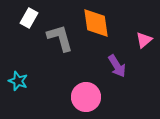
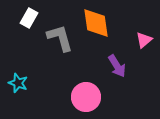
cyan star: moved 2 px down
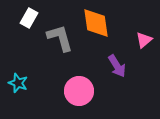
pink circle: moved 7 px left, 6 px up
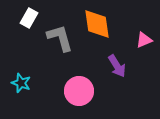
orange diamond: moved 1 px right, 1 px down
pink triangle: rotated 18 degrees clockwise
cyan star: moved 3 px right
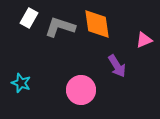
gray L-shape: moved 11 px up; rotated 56 degrees counterclockwise
pink circle: moved 2 px right, 1 px up
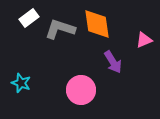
white rectangle: rotated 24 degrees clockwise
gray L-shape: moved 2 px down
purple arrow: moved 4 px left, 4 px up
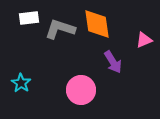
white rectangle: rotated 30 degrees clockwise
cyan star: rotated 12 degrees clockwise
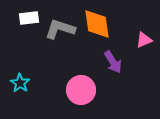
cyan star: moved 1 px left
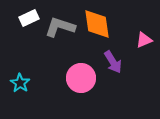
white rectangle: rotated 18 degrees counterclockwise
gray L-shape: moved 2 px up
pink circle: moved 12 px up
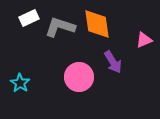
pink circle: moved 2 px left, 1 px up
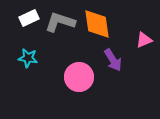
gray L-shape: moved 5 px up
purple arrow: moved 2 px up
cyan star: moved 8 px right, 25 px up; rotated 24 degrees counterclockwise
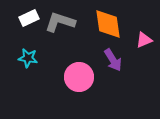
orange diamond: moved 11 px right
